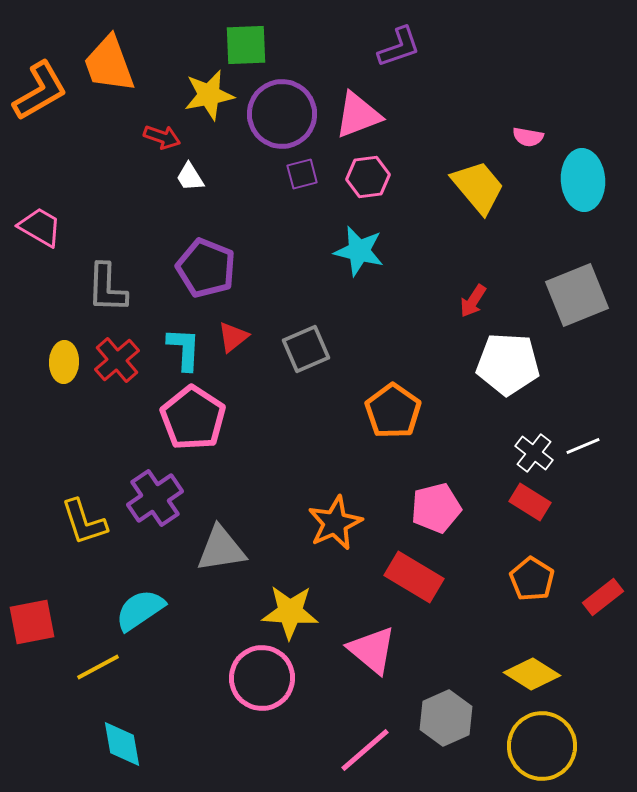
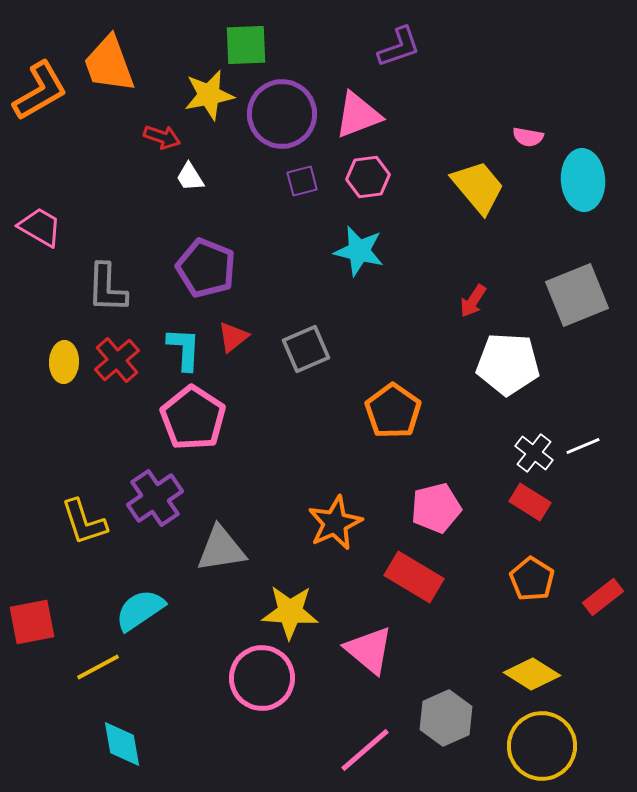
purple square at (302, 174): moved 7 px down
pink triangle at (372, 650): moved 3 px left
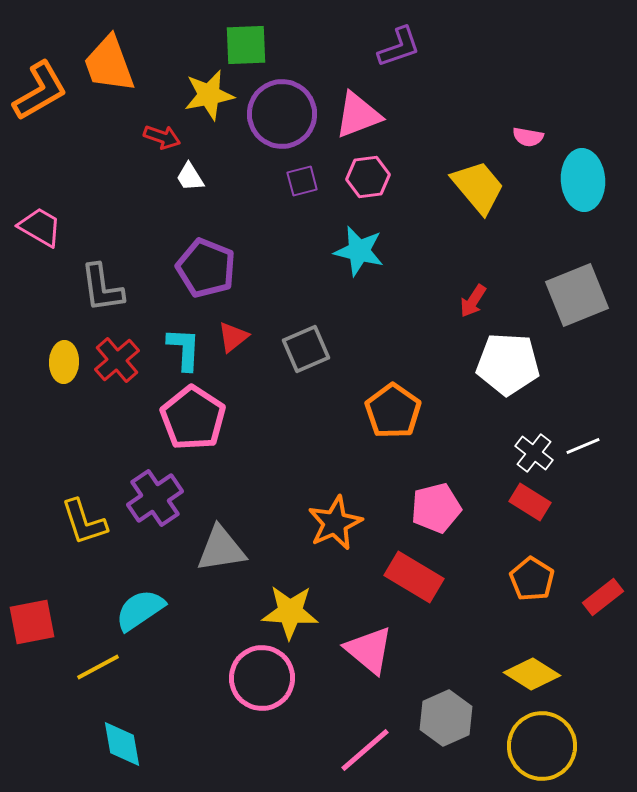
gray L-shape at (107, 288): moved 5 px left; rotated 10 degrees counterclockwise
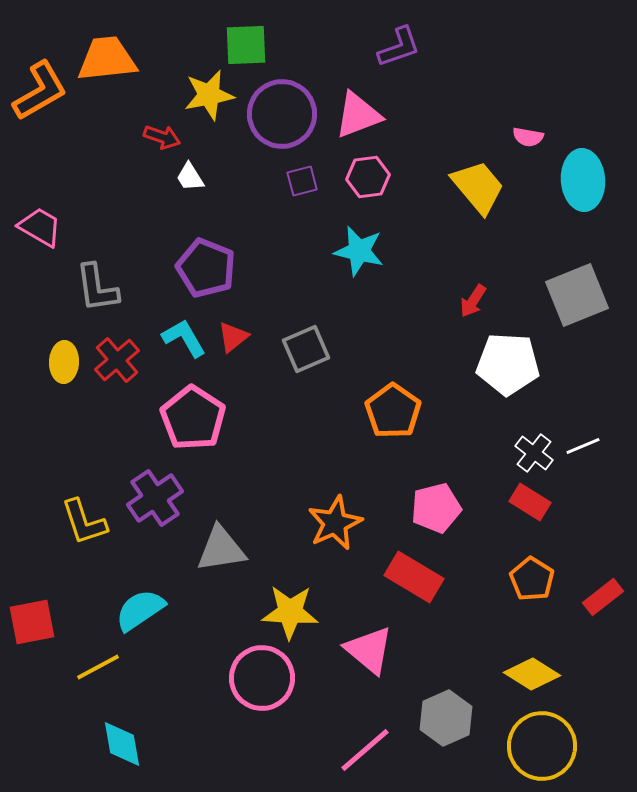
orange trapezoid at (109, 64): moved 2 px left, 5 px up; rotated 104 degrees clockwise
gray L-shape at (102, 288): moved 5 px left
cyan L-shape at (184, 349): moved 11 px up; rotated 33 degrees counterclockwise
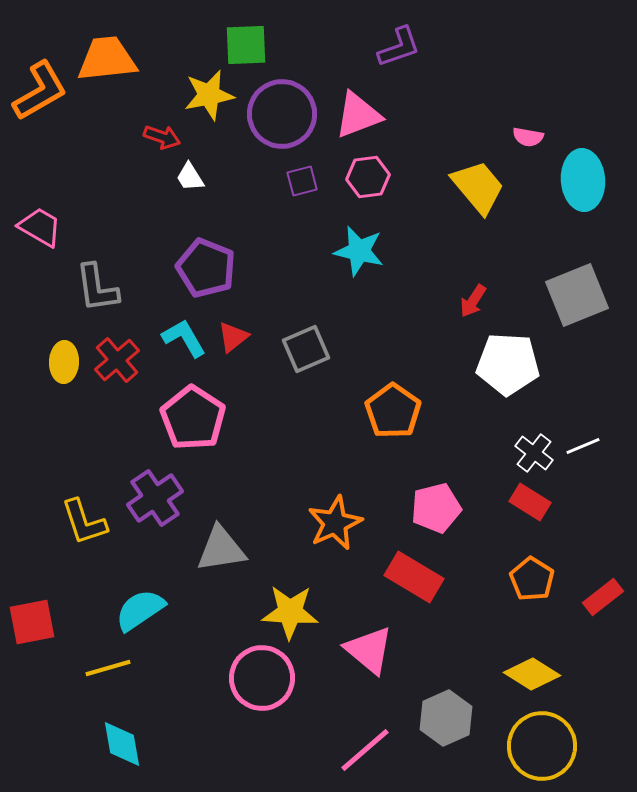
yellow line at (98, 667): moved 10 px right, 1 px down; rotated 12 degrees clockwise
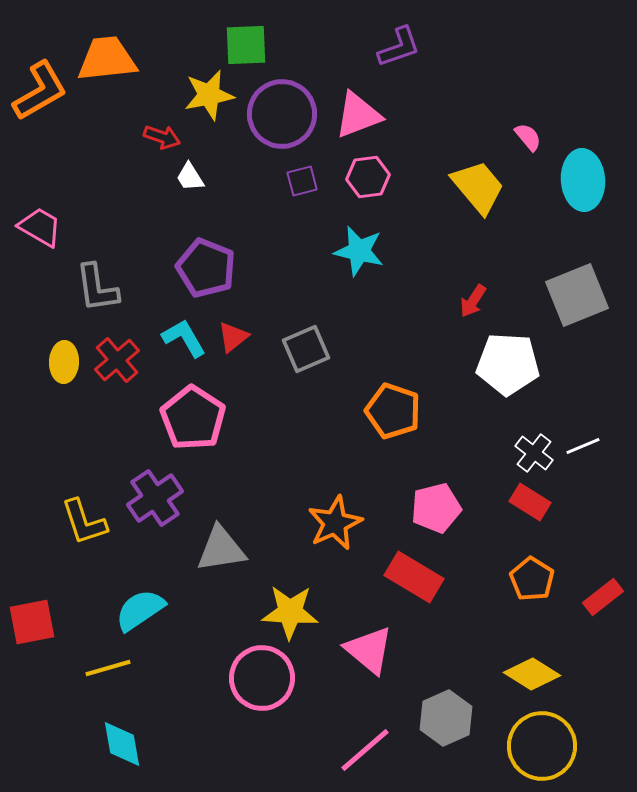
pink semicircle at (528, 137): rotated 140 degrees counterclockwise
orange pentagon at (393, 411): rotated 16 degrees counterclockwise
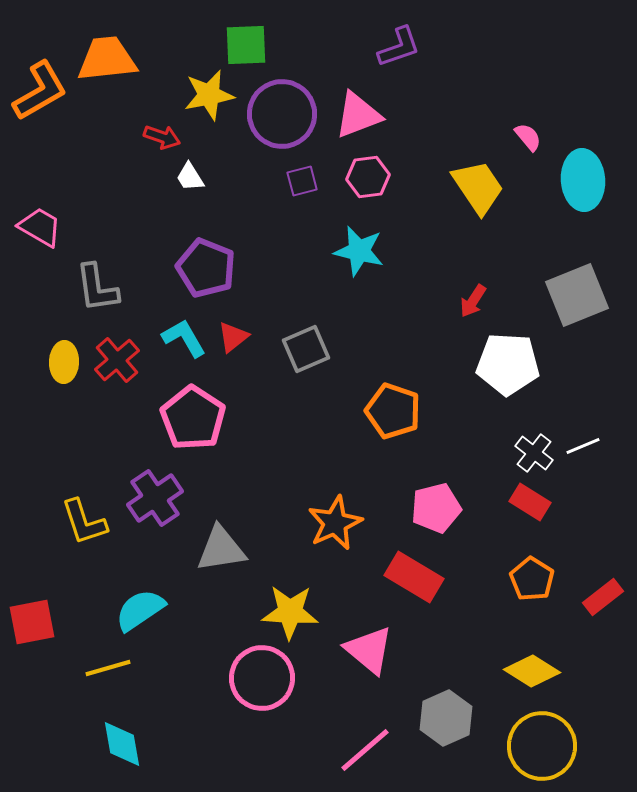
yellow trapezoid at (478, 187): rotated 6 degrees clockwise
yellow diamond at (532, 674): moved 3 px up
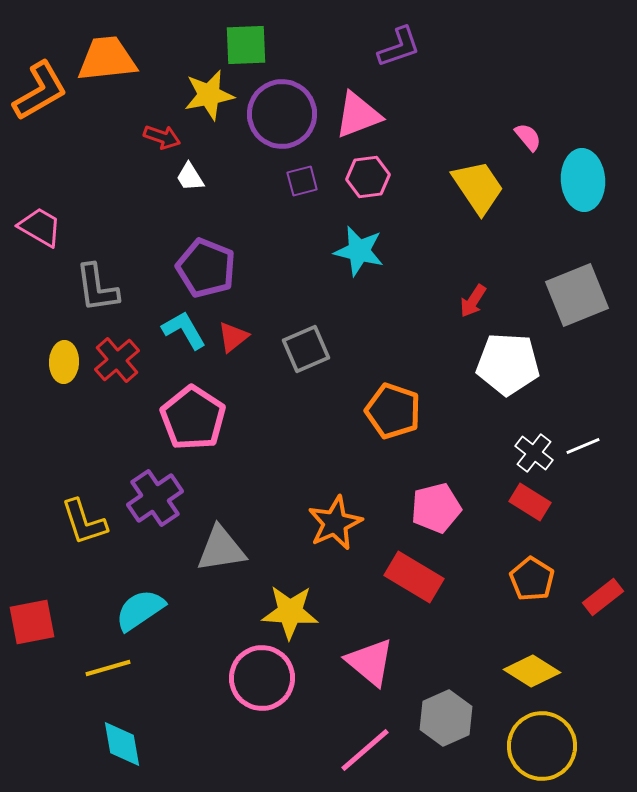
cyan L-shape at (184, 338): moved 8 px up
pink triangle at (369, 650): moved 1 px right, 12 px down
